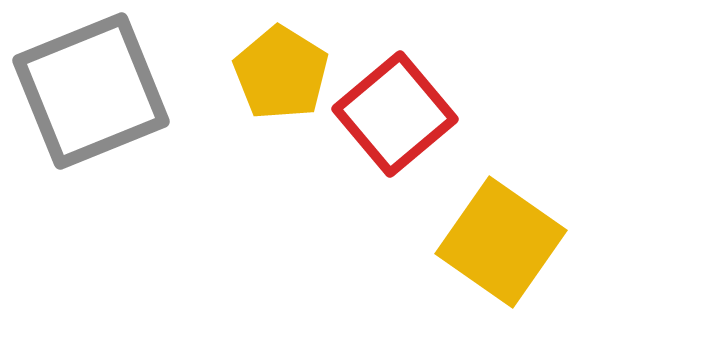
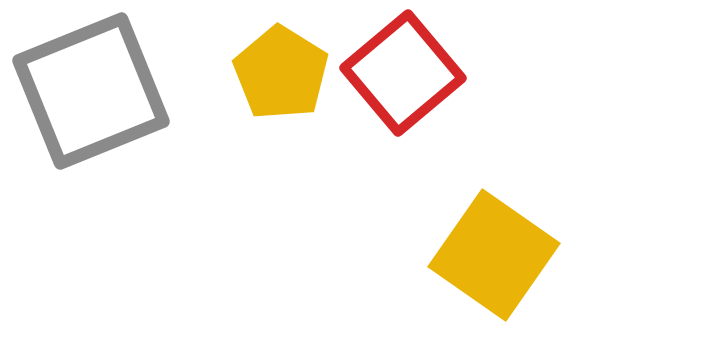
red square: moved 8 px right, 41 px up
yellow square: moved 7 px left, 13 px down
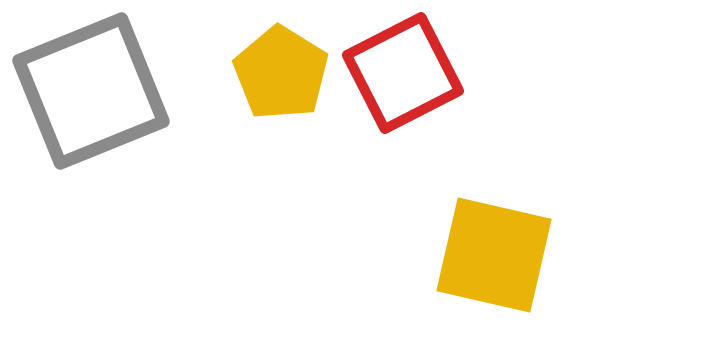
red square: rotated 13 degrees clockwise
yellow square: rotated 22 degrees counterclockwise
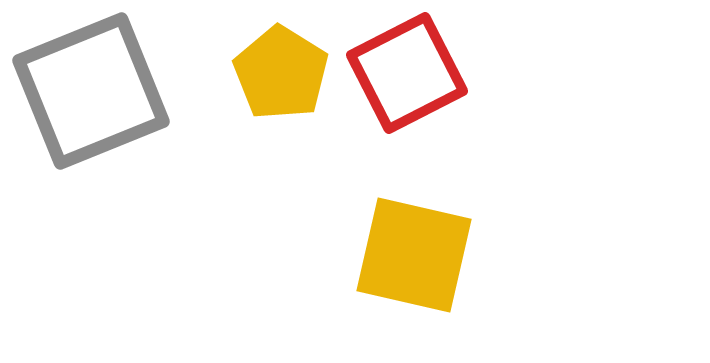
red square: moved 4 px right
yellow square: moved 80 px left
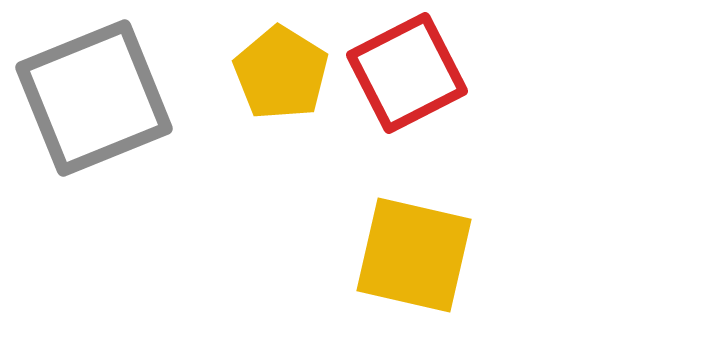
gray square: moved 3 px right, 7 px down
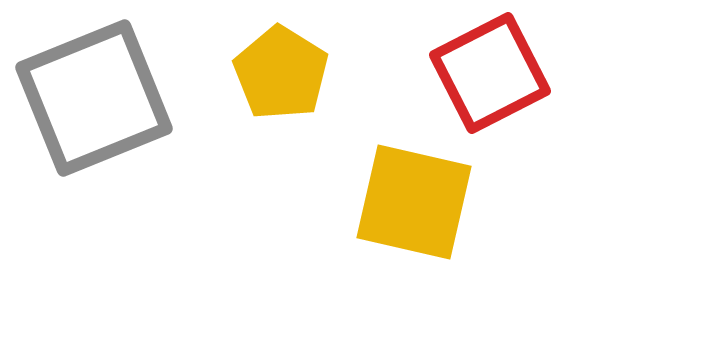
red square: moved 83 px right
yellow square: moved 53 px up
